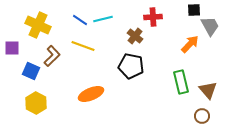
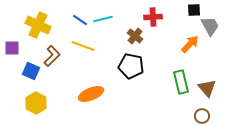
brown triangle: moved 1 px left, 2 px up
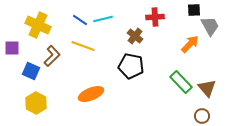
red cross: moved 2 px right
green rectangle: rotated 30 degrees counterclockwise
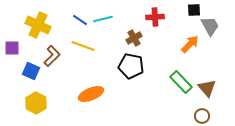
brown cross: moved 1 px left, 2 px down; rotated 21 degrees clockwise
